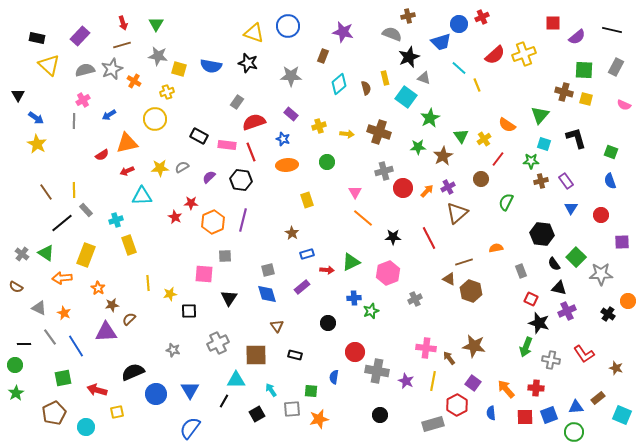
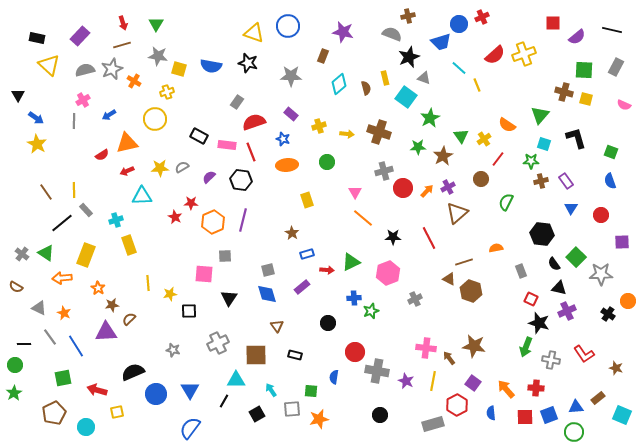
green star at (16, 393): moved 2 px left
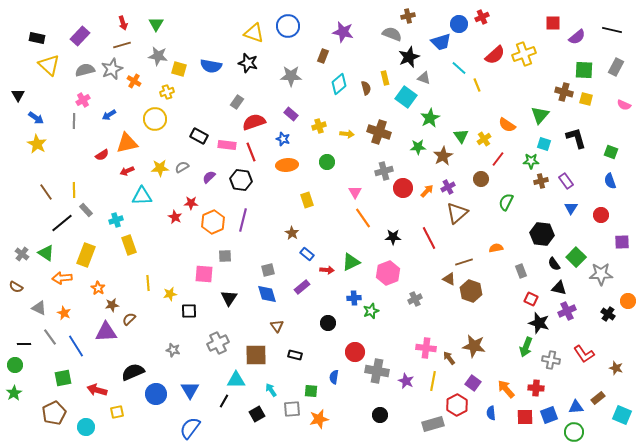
orange line at (363, 218): rotated 15 degrees clockwise
blue rectangle at (307, 254): rotated 56 degrees clockwise
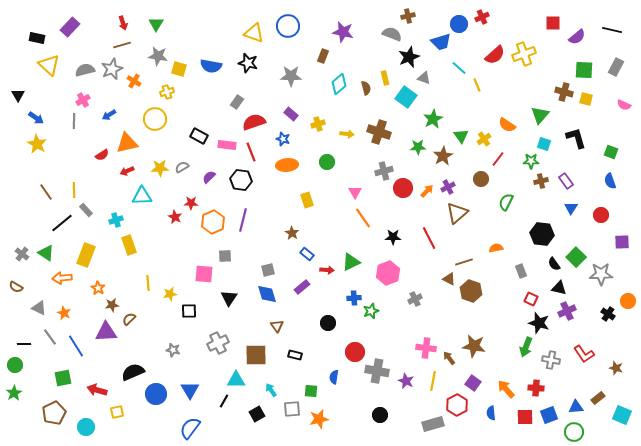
purple rectangle at (80, 36): moved 10 px left, 9 px up
green star at (430, 118): moved 3 px right, 1 px down
yellow cross at (319, 126): moved 1 px left, 2 px up
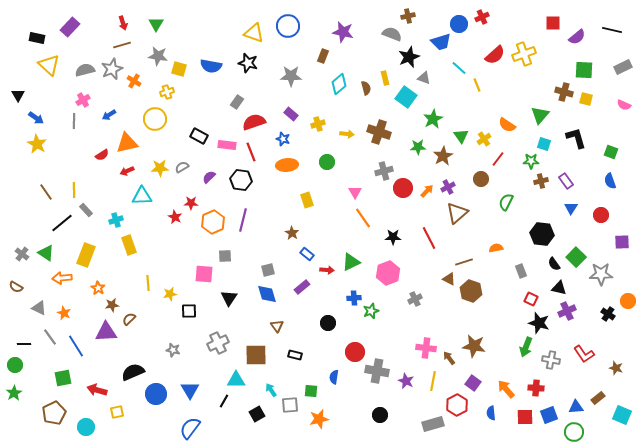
gray rectangle at (616, 67): moved 7 px right; rotated 36 degrees clockwise
gray square at (292, 409): moved 2 px left, 4 px up
